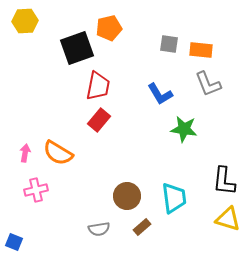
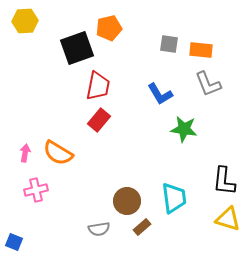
brown circle: moved 5 px down
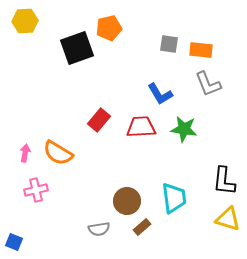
red trapezoid: moved 43 px right, 41 px down; rotated 104 degrees counterclockwise
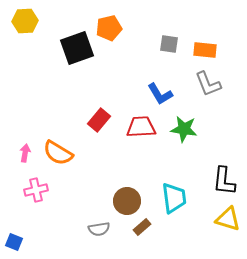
orange rectangle: moved 4 px right
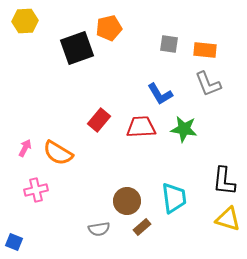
pink arrow: moved 5 px up; rotated 18 degrees clockwise
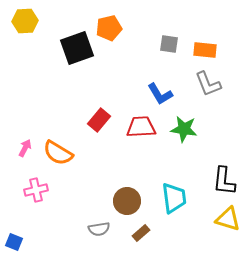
brown rectangle: moved 1 px left, 6 px down
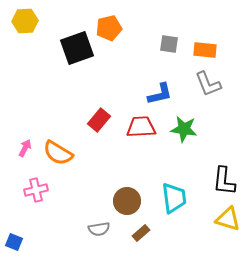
blue L-shape: rotated 72 degrees counterclockwise
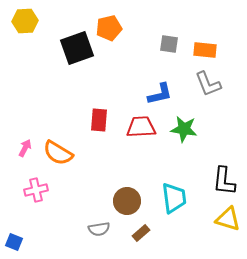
red rectangle: rotated 35 degrees counterclockwise
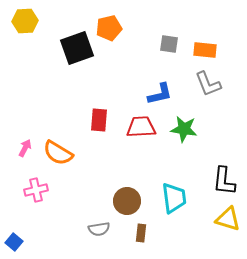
brown rectangle: rotated 42 degrees counterclockwise
blue square: rotated 18 degrees clockwise
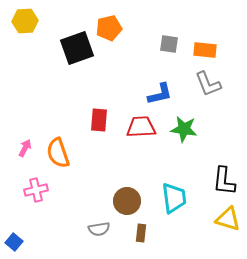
orange semicircle: rotated 40 degrees clockwise
